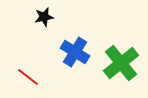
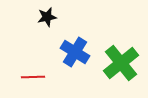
black star: moved 3 px right
red line: moved 5 px right; rotated 40 degrees counterclockwise
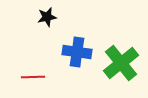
blue cross: moved 2 px right; rotated 24 degrees counterclockwise
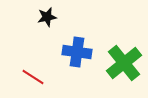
green cross: moved 3 px right
red line: rotated 35 degrees clockwise
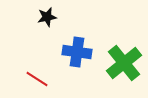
red line: moved 4 px right, 2 px down
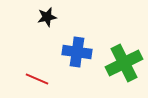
green cross: rotated 12 degrees clockwise
red line: rotated 10 degrees counterclockwise
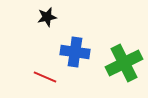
blue cross: moved 2 px left
red line: moved 8 px right, 2 px up
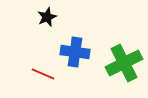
black star: rotated 12 degrees counterclockwise
red line: moved 2 px left, 3 px up
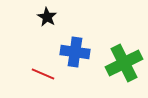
black star: rotated 18 degrees counterclockwise
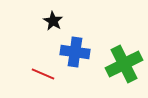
black star: moved 6 px right, 4 px down
green cross: moved 1 px down
